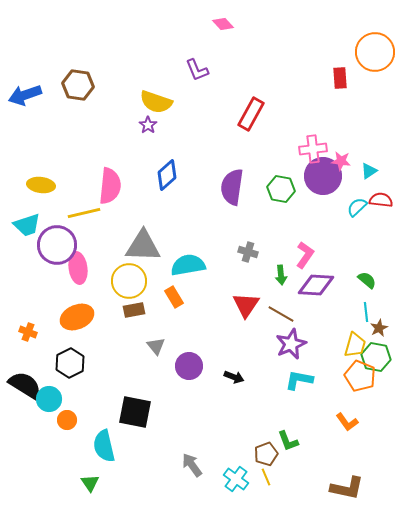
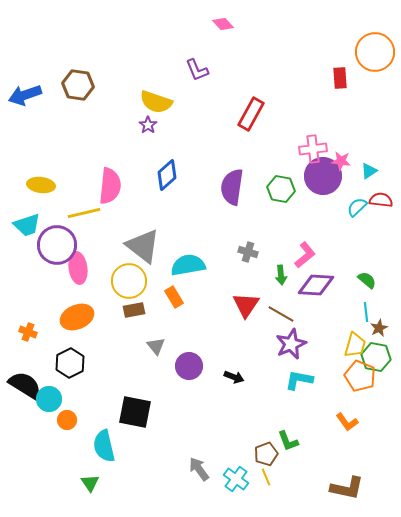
gray triangle at (143, 246): rotated 36 degrees clockwise
pink L-shape at (305, 255): rotated 16 degrees clockwise
gray arrow at (192, 465): moved 7 px right, 4 px down
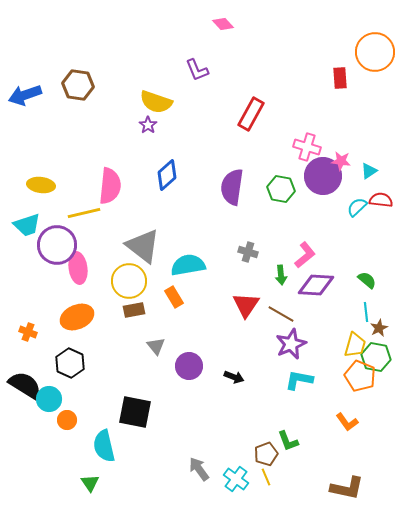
pink cross at (313, 149): moved 6 px left, 2 px up; rotated 24 degrees clockwise
black hexagon at (70, 363): rotated 8 degrees counterclockwise
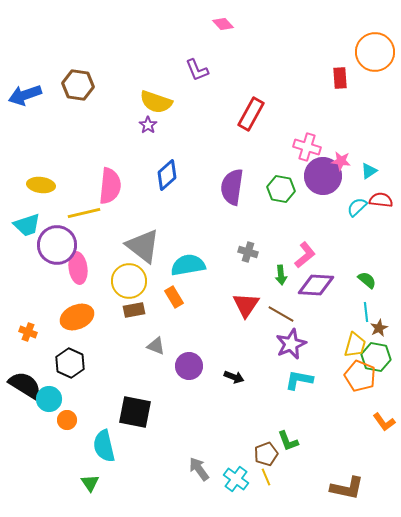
gray triangle at (156, 346): rotated 30 degrees counterclockwise
orange L-shape at (347, 422): moved 37 px right
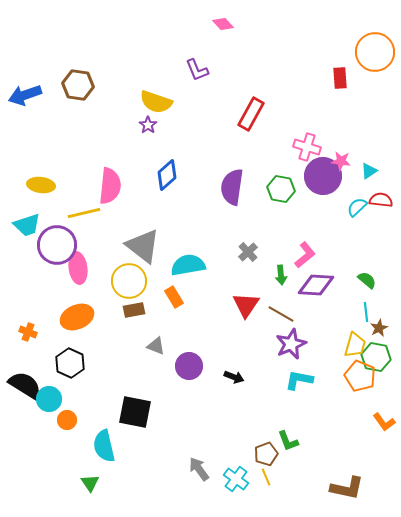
gray cross at (248, 252): rotated 30 degrees clockwise
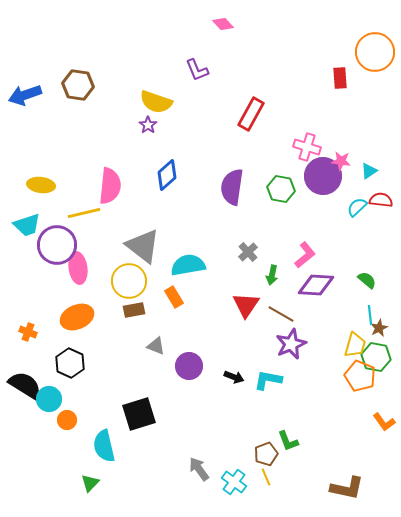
green arrow at (281, 275): moved 9 px left; rotated 18 degrees clockwise
cyan line at (366, 312): moved 4 px right, 3 px down
cyan L-shape at (299, 380): moved 31 px left
black square at (135, 412): moved 4 px right, 2 px down; rotated 28 degrees counterclockwise
cyan cross at (236, 479): moved 2 px left, 3 px down
green triangle at (90, 483): rotated 18 degrees clockwise
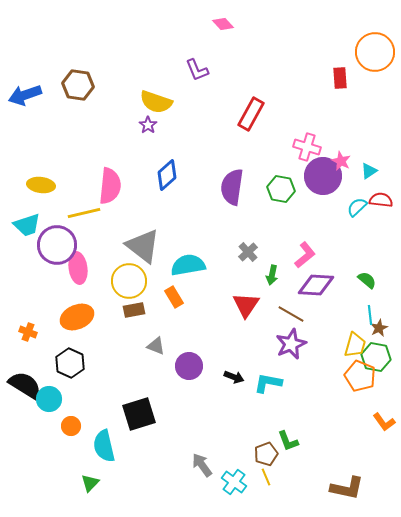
pink star at (341, 161): rotated 18 degrees clockwise
brown line at (281, 314): moved 10 px right
cyan L-shape at (268, 380): moved 3 px down
orange circle at (67, 420): moved 4 px right, 6 px down
gray arrow at (199, 469): moved 3 px right, 4 px up
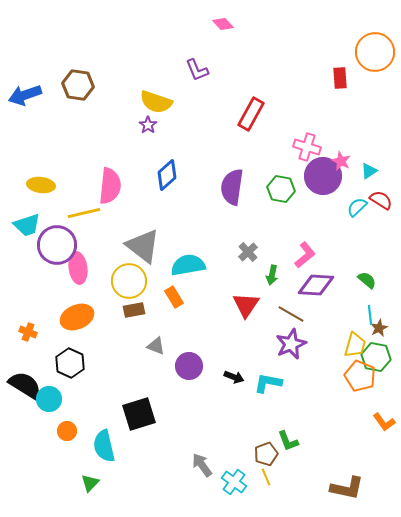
red semicircle at (381, 200): rotated 25 degrees clockwise
orange circle at (71, 426): moved 4 px left, 5 px down
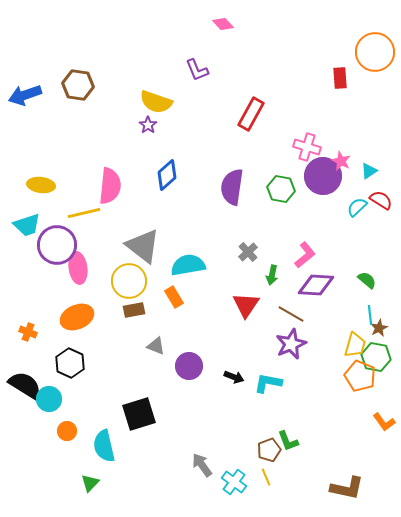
brown pentagon at (266, 454): moved 3 px right, 4 px up
